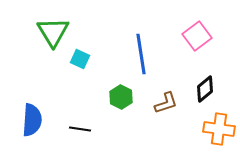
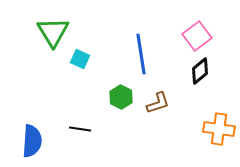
black diamond: moved 5 px left, 18 px up
brown L-shape: moved 8 px left
blue semicircle: moved 21 px down
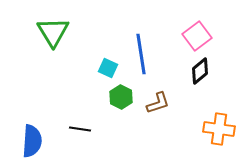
cyan square: moved 28 px right, 9 px down
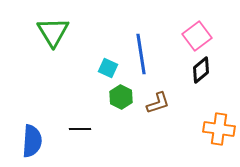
black diamond: moved 1 px right, 1 px up
black line: rotated 10 degrees counterclockwise
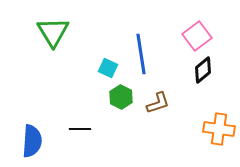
black diamond: moved 2 px right
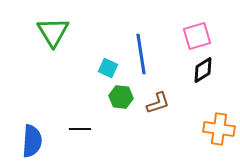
pink square: rotated 20 degrees clockwise
black diamond: rotated 8 degrees clockwise
green hexagon: rotated 20 degrees counterclockwise
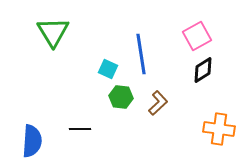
pink square: rotated 12 degrees counterclockwise
cyan square: moved 1 px down
brown L-shape: rotated 25 degrees counterclockwise
